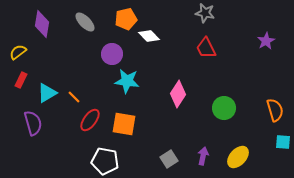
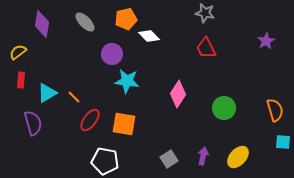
red rectangle: rotated 21 degrees counterclockwise
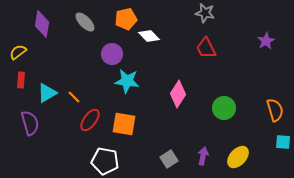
purple semicircle: moved 3 px left
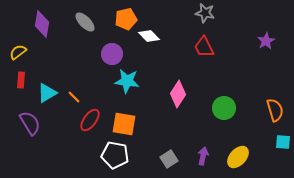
red trapezoid: moved 2 px left, 1 px up
purple semicircle: rotated 15 degrees counterclockwise
white pentagon: moved 10 px right, 6 px up
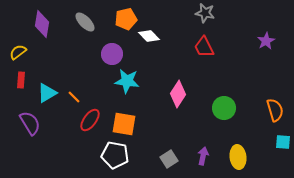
yellow ellipse: rotated 50 degrees counterclockwise
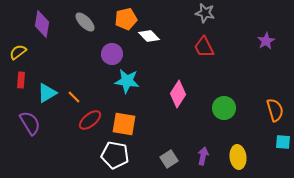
red ellipse: rotated 15 degrees clockwise
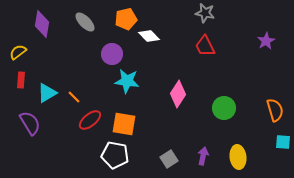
red trapezoid: moved 1 px right, 1 px up
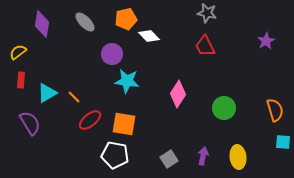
gray star: moved 2 px right
